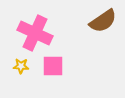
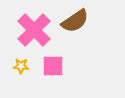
brown semicircle: moved 28 px left
pink cross: moved 1 px left, 3 px up; rotated 20 degrees clockwise
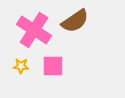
pink cross: rotated 12 degrees counterclockwise
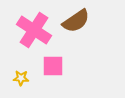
brown semicircle: moved 1 px right
yellow star: moved 12 px down
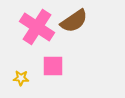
brown semicircle: moved 2 px left
pink cross: moved 3 px right, 3 px up
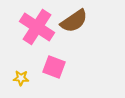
pink square: moved 1 px right, 1 px down; rotated 20 degrees clockwise
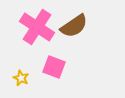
brown semicircle: moved 5 px down
yellow star: rotated 21 degrees clockwise
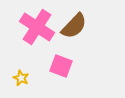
brown semicircle: rotated 12 degrees counterclockwise
pink square: moved 7 px right, 1 px up
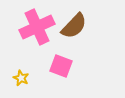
pink cross: rotated 32 degrees clockwise
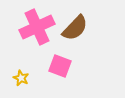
brown semicircle: moved 1 px right, 2 px down
pink square: moved 1 px left
